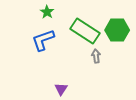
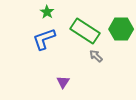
green hexagon: moved 4 px right, 1 px up
blue L-shape: moved 1 px right, 1 px up
gray arrow: rotated 40 degrees counterclockwise
purple triangle: moved 2 px right, 7 px up
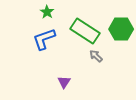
purple triangle: moved 1 px right
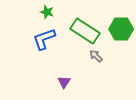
green star: rotated 16 degrees counterclockwise
